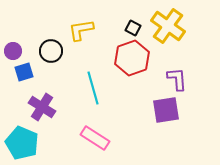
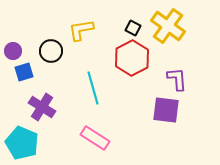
red hexagon: rotated 8 degrees counterclockwise
purple square: rotated 16 degrees clockwise
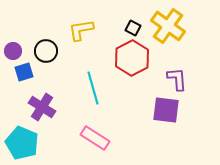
black circle: moved 5 px left
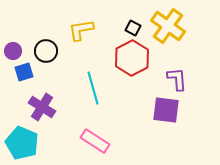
pink rectangle: moved 3 px down
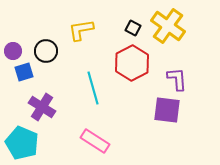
red hexagon: moved 5 px down
purple square: moved 1 px right
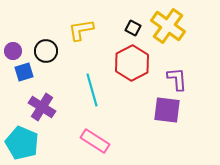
cyan line: moved 1 px left, 2 px down
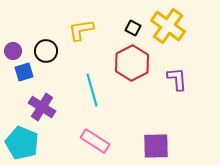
purple square: moved 11 px left, 36 px down; rotated 8 degrees counterclockwise
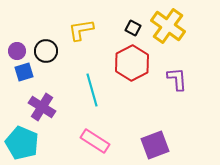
purple circle: moved 4 px right
purple square: moved 1 px left, 1 px up; rotated 20 degrees counterclockwise
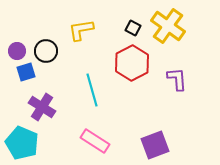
blue square: moved 2 px right
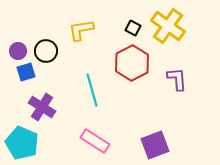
purple circle: moved 1 px right
